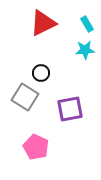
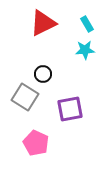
black circle: moved 2 px right, 1 px down
pink pentagon: moved 4 px up
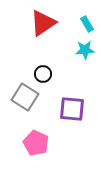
red triangle: rotated 8 degrees counterclockwise
purple square: moved 2 px right; rotated 16 degrees clockwise
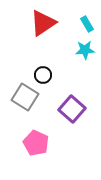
black circle: moved 1 px down
purple square: rotated 36 degrees clockwise
